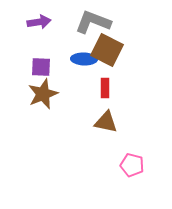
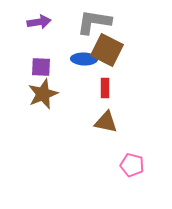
gray L-shape: moved 1 px right; rotated 12 degrees counterclockwise
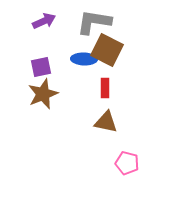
purple arrow: moved 5 px right, 1 px up; rotated 15 degrees counterclockwise
purple square: rotated 15 degrees counterclockwise
pink pentagon: moved 5 px left, 2 px up
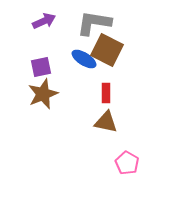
gray L-shape: moved 1 px down
blue ellipse: rotated 30 degrees clockwise
red rectangle: moved 1 px right, 5 px down
pink pentagon: rotated 15 degrees clockwise
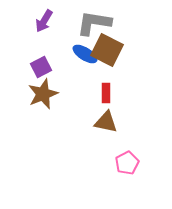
purple arrow: rotated 145 degrees clockwise
blue ellipse: moved 1 px right, 5 px up
purple square: rotated 15 degrees counterclockwise
pink pentagon: rotated 15 degrees clockwise
